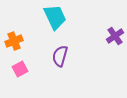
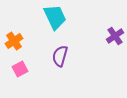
orange cross: rotated 12 degrees counterclockwise
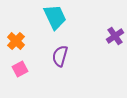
orange cross: moved 2 px right; rotated 12 degrees counterclockwise
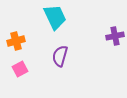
purple cross: rotated 24 degrees clockwise
orange cross: rotated 30 degrees clockwise
